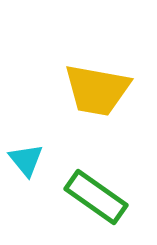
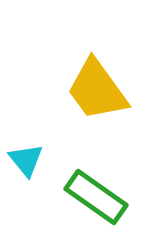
yellow trapezoid: rotated 44 degrees clockwise
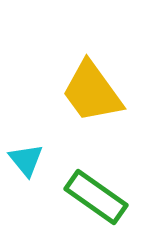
yellow trapezoid: moved 5 px left, 2 px down
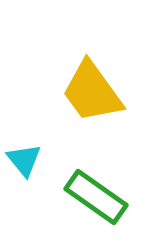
cyan triangle: moved 2 px left
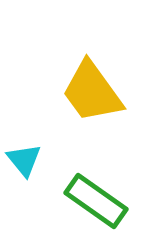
green rectangle: moved 4 px down
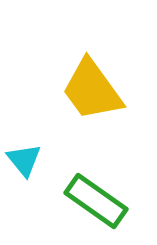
yellow trapezoid: moved 2 px up
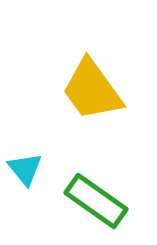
cyan triangle: moved 1 px right, 9 px down
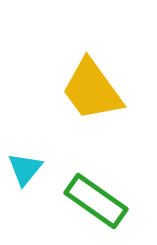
cyan triangle: rotated 18 degrees clockwise
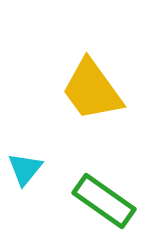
green rectangle: moved 8 px right
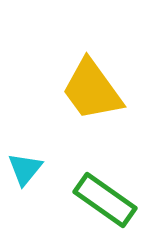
green rectangle: moved 1 px right, 1 px up
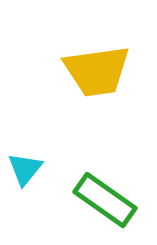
yellow trapezoid: moved 5 px right, 19 px up; rotated 62 degrees counterclockwise
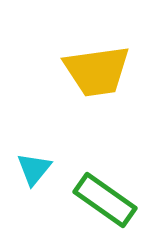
cyan triangle: moved 9 px right
